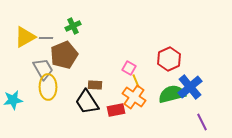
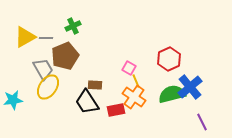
brown pentagon: moved 1 px right, 1 px down
yellow ellipse: rotated 35 degrees clockwise
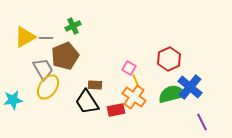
blue cross: rotated 10 degrees counterclockwise
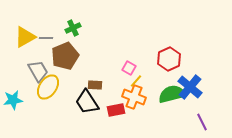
green cross: moved 2 px down
gray trapezoid: moved 5 px left, 2 px down
yellow line: rotated 64 degrees clockwise
orange cross: rotated 15 degrees counterclockwise
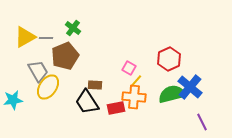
green cross: rotated 28 degrees counterclockwise
orange cross: rotated 15 degrees counterclockwise
red rectangle: moved 2 px up
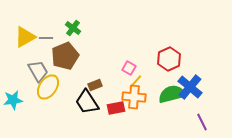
brown rectangle: rotated 24 degrees counterclockwise
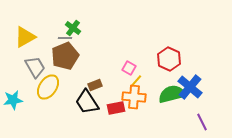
gray line: moved 19 px right
red hexagon: rotated 10 degrees counterclockwise
gray trapezoid: moved 3 px left, 4 px up
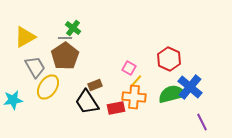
brown pentagon: rotated 12 degrees counterclockwise
